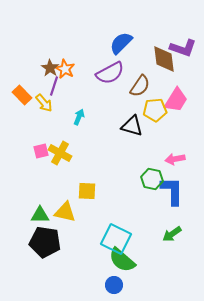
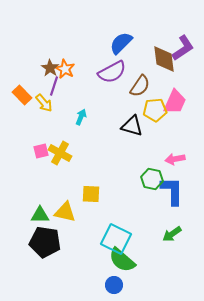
purple L-shape: rotated 52 degrees counterclockwise
purple semicircle: moved 2 px right, 1 px up
pink trapezoid: moved 1 px left, 2 px down; rotated 8 degrees counterclockwise
cyan arrow: moved 2 px right
yellow square: moved 4 px right, 3 px down
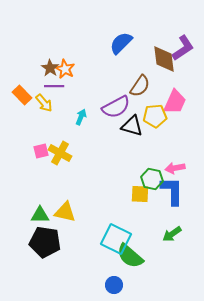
purple semicircle: moved 4 px right, 35 px down
purple line: rotated 72 degrees clockwise
yellow pentagon: moved 6 px down
pink arrow: moved 9 px down
yellow square: moved 49 px right
green semicircle: moved 8 px right, 4 px up
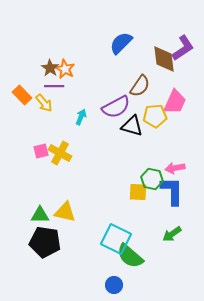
yellow square: moved 2 px left, 2 px up
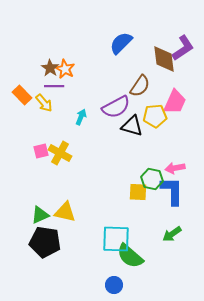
green triangle: rotated 24 degrees counterclockwise
cyan square: rotated 24 degrees counterclockwise
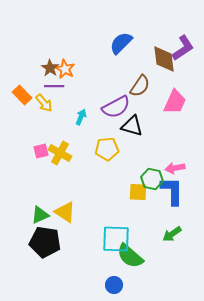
yellow pentagon: moved 48 px left, 33 px down
yellow triangle: rotated 20 degrees clockwise
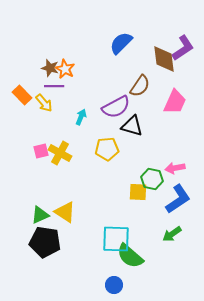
brown star: rotated 18 degrees counterclockwise
blue L-shape: moved 6 px right, 8 px down; rotated 56 degrees clockwise
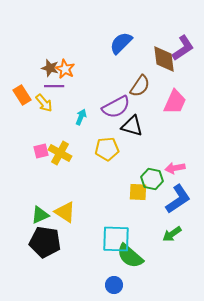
orange rectangle: rotated 12 degrees clockwise
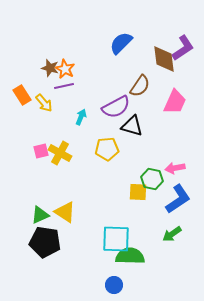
purple line: moved 10 px right; rotated 12 degrees counterclockwise
green semicircle: rotated 140 degrees clockwise
